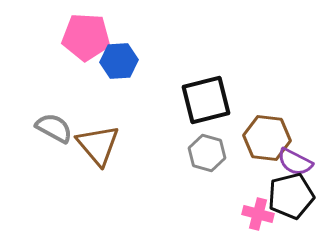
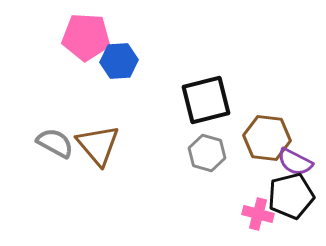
gray semicircle: moved 1 px right, 15 px down
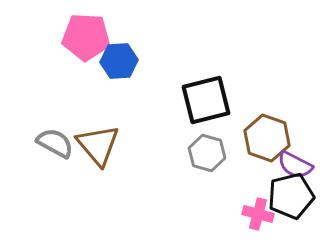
brown hexagon: rotated 12 degrees clockwise
purple semicircle: moved 3 px down
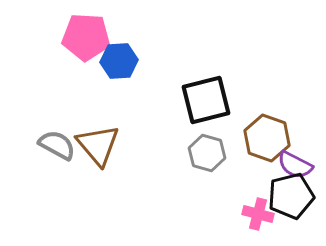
gray semicircle: moved 2 px right, 2 px down
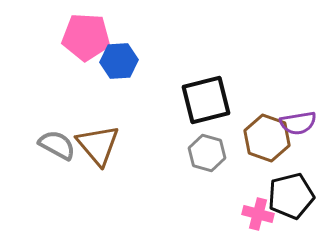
purple semicircle: moved 3 px right, 42 px up; rotated 36 degrees counterclockwise
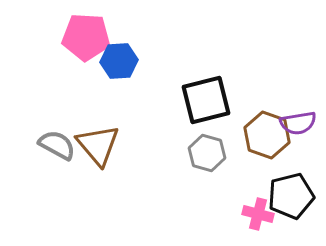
brown hexagon: moved 3 px up
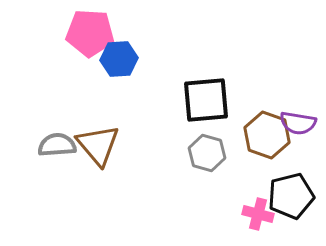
pink pentagon: moved 4 px right, 4 px up
blue hexagon: moved 2 px up
black square: rotated 9 degrees clockwise
purple semicircle: rotated 18 degrees clockwise
gray semicircle: rotated 33 degrees counterclockwise
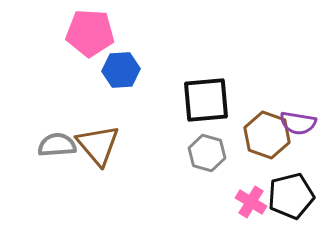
blue hexagon: moved 2 px right, 11 px down
pink cross: moved 7 px left, 12 px up; rotated 16 degrees clockwise
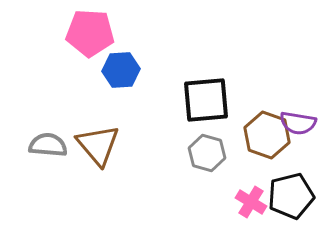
gray semicircle: moved 9 px left; rotated 9 degrees clockwise
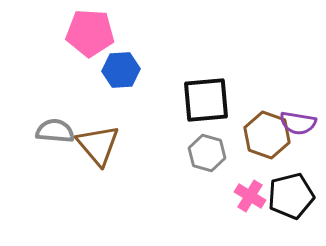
gray semicircle: moved 7 px right, 14 px up
pink cross: moved 1 px left, 6 px up
